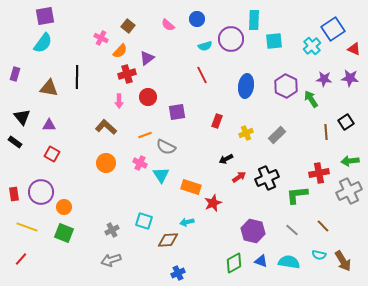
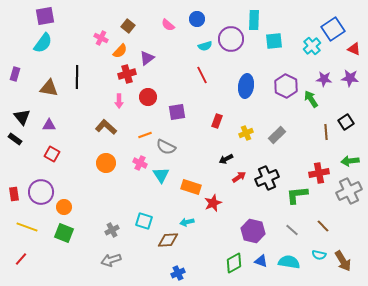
black rectangle at (15, 142): moved 3 px up
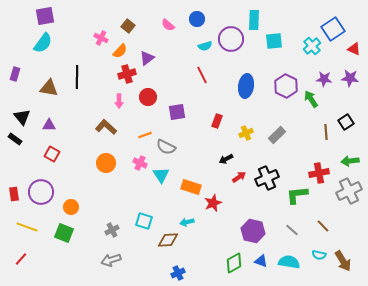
orange circle at (64, 207): moved 7 px right
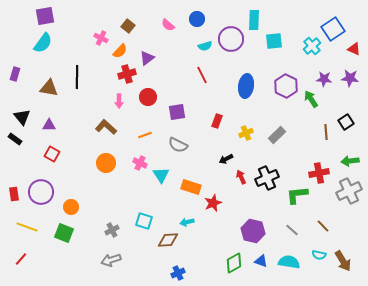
gray semicircle at (166, 147): moved 12 px right, 2 px up
red arrow at (239, 177): moved 2 px right; rotated 80 degrees counterclockwise
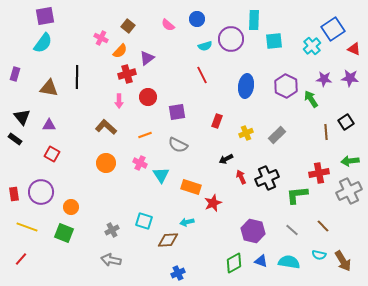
gray arrow at (111, 260): rotated 30 degrees clockwise
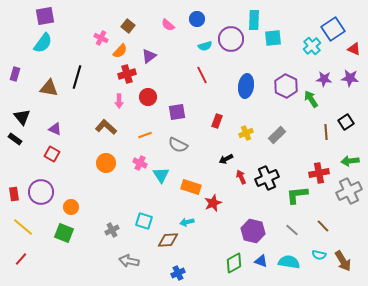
cyan square at (274, 41): moved 1 px left, 3 px up
purple triangle at (147, 58): moved 2 px right, 2 px up
black line at (77, 77): rotated 15 degrees clockwise
purple triangle at (49, 125): moved 6 px right, 4 px down; rotated 24 degrees clockwise
yellow line at (27, 227): moved 4 px left; rotated 20 degrees clockwise
gray arrow at (111, 260): moved 18 px right, 1 px down
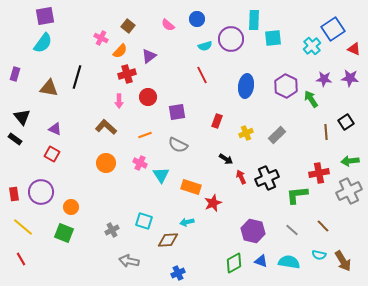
black arrow at (226, 159): rotated 120 degrees counterclockwise
red line at (21, 259): rotated 72 degrees counterclockwise
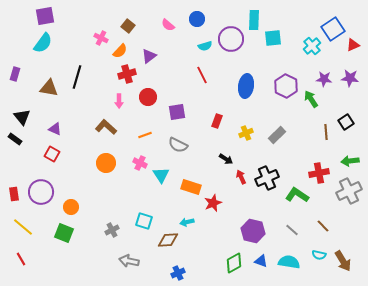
red triangle at (354, 49): moved 1 px left, 4 px up; rotated 48 degrees counterclockwise
green L-shape at (297, 195): rotated 40 degrees clockwise
